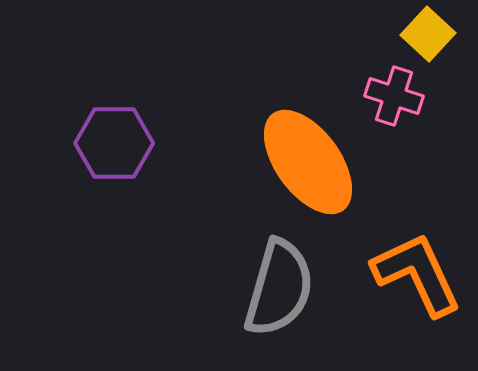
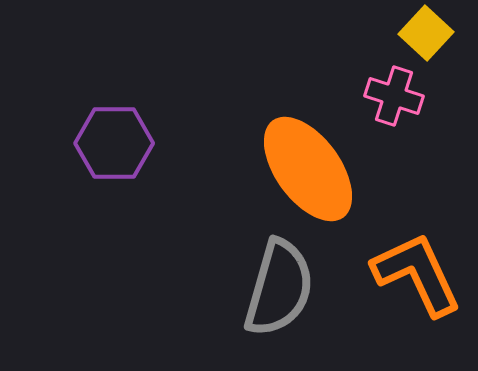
yellow square: moved 2 px left, 1 px up
orange ellipse: moved 7 px down
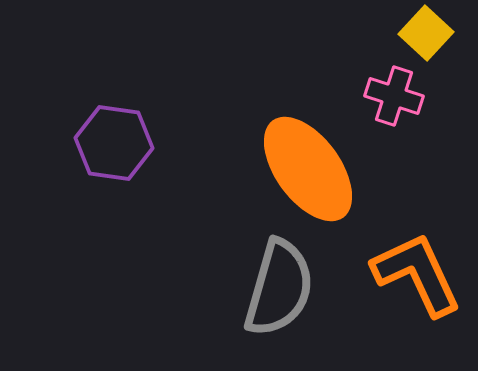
purple hexagon: rotated 8 degrees clockwise
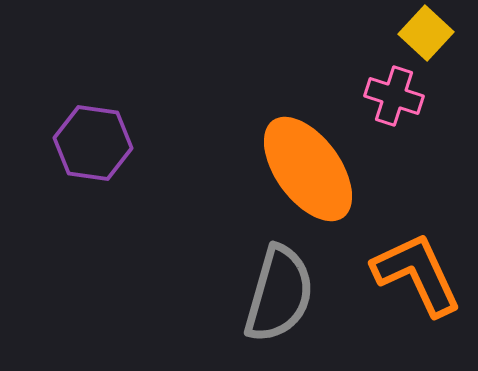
purple hexagon: moved 21 px left
gray semicircle: moved 6 px down
